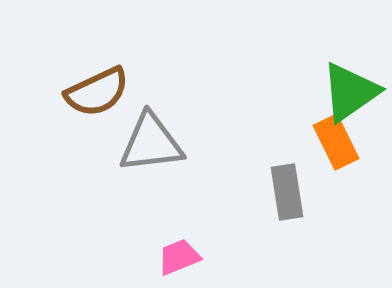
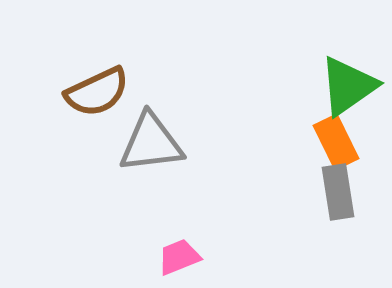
green triangle: moved 2 px left, 6 px up
gray rectangle: moved 51 px right
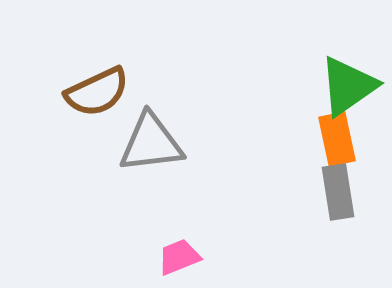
orange rectangle: moved 1 px right, 3 px up; rotated 14 degrees clockwise
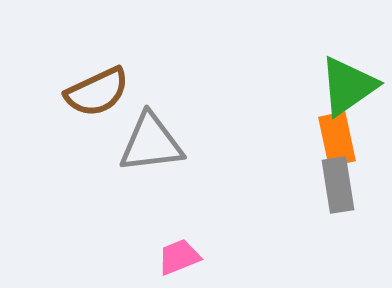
gray rectangle: moved 7 px up
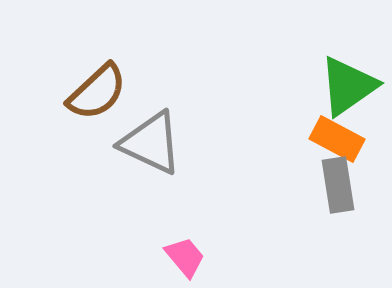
brown semicircle: rotated 18 degrees counterclockwise
orange rectangle: rotated 50 degrees counterclockwise
gray triangle: rotated 32 degrees clockwise
pink trapezoid: moved 6 px right; rotated 72 degrees clockwise
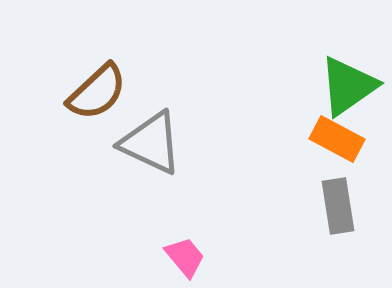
gray rectangle: moved 21 px down
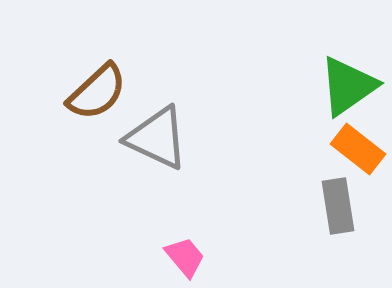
orange rectangle: moved 21 px right, 10 px down; rotated 10 degrees clockwise
gray triangle: moved 6 px right, 5 px up
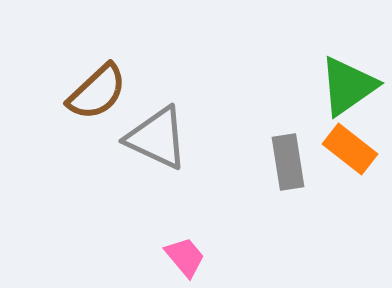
orange rectangle: moved 8 px left
gray rectangle: moved 50 px left, 44 px up
